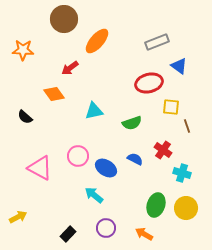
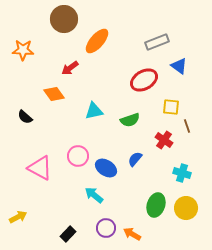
red ellipse: moved 5 px left, 3 px up; rotated 16 degrees counterclockwise
green semicircle: moved 2 px left, 3 px up
red cross: moved 1 px right, 10 px up
blue semicircle: rotated 77 degrees counterclockwise
orange arrow: moved 12 px left
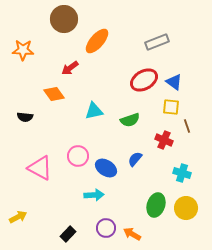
blue triangle: moved 5 px left, 16 px down
black semicircle: rotated 35 degrees counterclockwise
red cross: rotated 12 degrees counterclockwise
cyan arrow: rotated 138 degrees clockwise
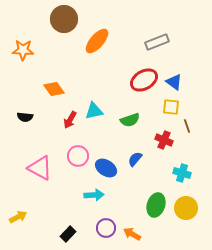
red arrow: moved 52 px down; rotated 24 degrees counterclockwise
orange diamond: moved 5 px up
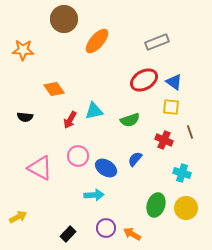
brown line: moved 3 px right, 6 px down
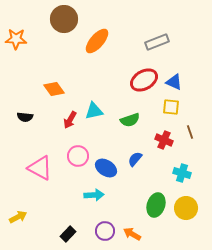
orange star: moved 7 px left, 11 px up
blue triangle: rotated 12 degrees counterclockwise
purple circle: moved 1 px left, 3 px down
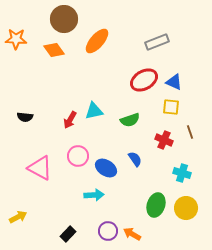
orange diamond: moved 39 px up
blue semicircle: rotated 105 degrees clockwise
purple circle: moved 3 px right
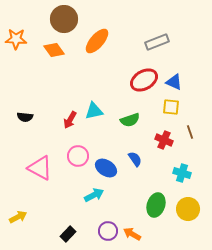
cyan arrow: rotated 24 degrees counterclockwise
yellow circle: moved 2 px right, 1 px down
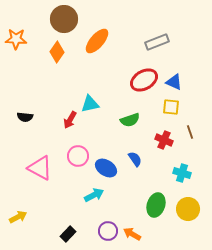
orange diamond: moved 3 px right, 2 px down; rotated 70 degrees clockwise
cyan triangle: moved 4 px left, 7 px up
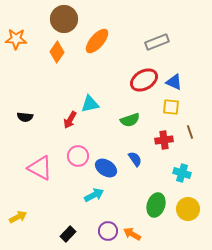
red cross: rotated 30 degrees counterclockwise
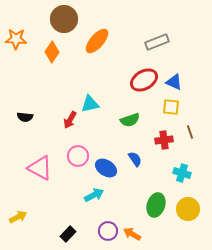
orange diamond: moved 5 px left
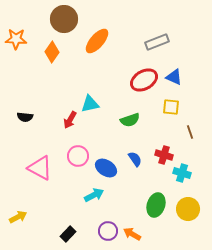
blue triangle: moved 5 px up
red cross: moved 15 px down; rotated 24 degrees clockwise
